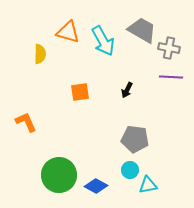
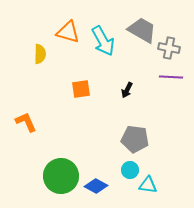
orange square: moved 1 px right, 3 px up
green circle: moved 2 px right, 1 px down
cyan triangle: rotated 18 degrees clockwise
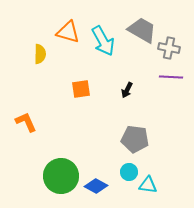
cyan circle: moved 1 px left, 2 px down
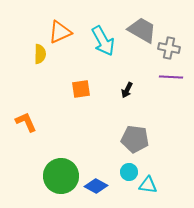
orange triangle: moved 8 px left; rotated 40 degrees counterclockwise
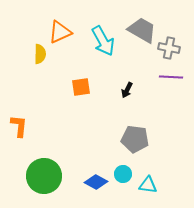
orange square: moved 2 px up
orange L-shape: moved 7 px left, 4 px down; rotated 30 degrees clockwise
cyan circle: moved 6 px left, 2 px down
green circle: moved 17 px left
blue diamond: moved 4 px up
